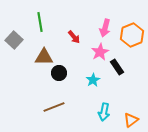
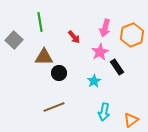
cyan star: moved 1 px right, 1 px down
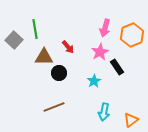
green line: moved 5 px left, 7 px down
red arrow: moved 6 px left, 10 px down
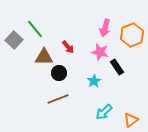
green line: rotated 30 degrees counterclockwise
pink star: rotated 30 degrees counterclockwise
brown line: moved 4 px right, 8 px up
cyan arrow: rotated 36 degrees clockwise
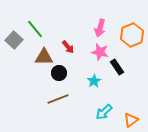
pink arrow: moved 5 px left
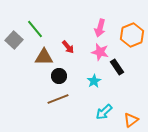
black circle: moved 3 px down
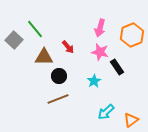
cyan arrow: moved 2 px right
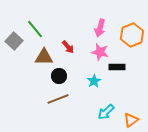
gray square: moved 1 px down
black rectangle: rotated 56 degrees counterclockwise
